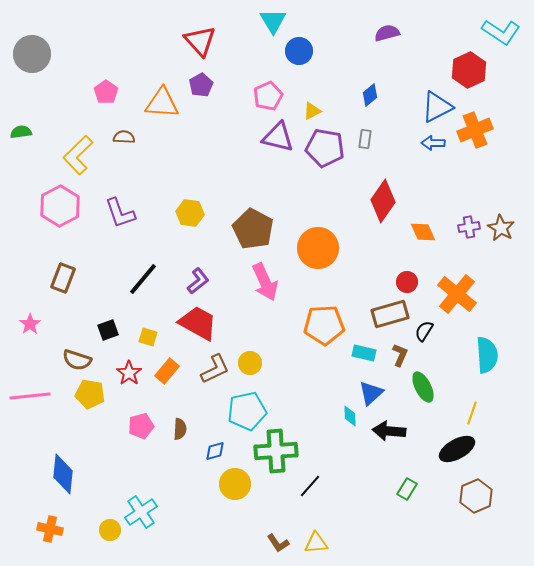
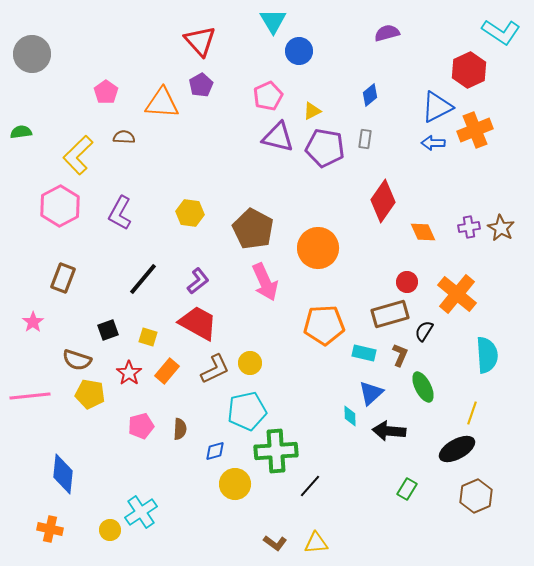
purple L-shape at (120, 213): rotated 48 degrees clockwise
pink star at (30, 324): moved 3 px right, 2 px up
brown L-shape at (278, 543): moved 3 px left; rotated 20 degrees counterclockwise
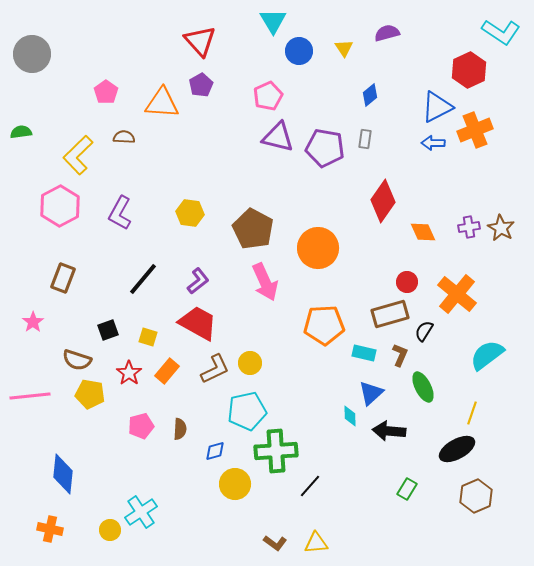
yellow triangle at (312, 111): moved 32 px right, 63 px up; rotated 36 degrees counterclockwise
cyan semicircle at (487, 355): rotated 123 degrees counterclockwise
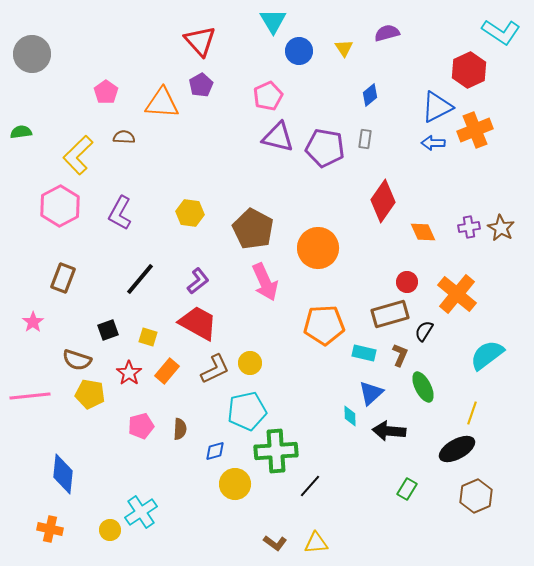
black line at (143, 279): moved 3 px left
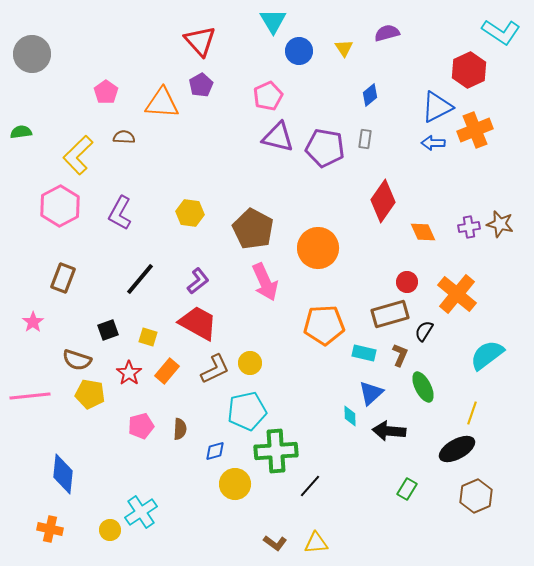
brown star at (501, 228): moved 1 px left, 4 px up; rotated 16 degrees counterclockwise
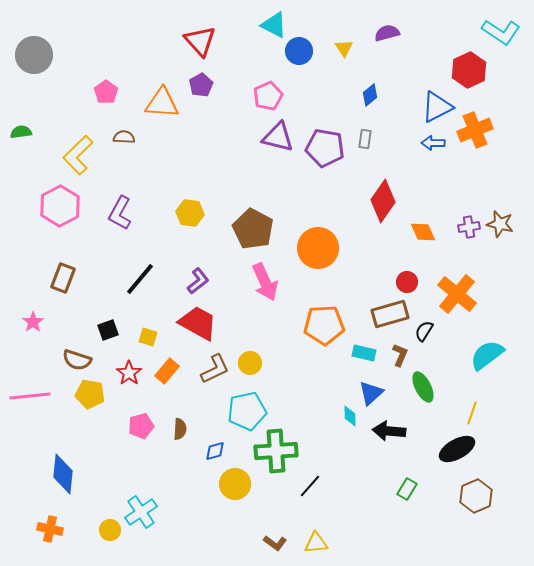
cyan triangle at (273, 21): moved 1 px right, 4 px down; rotated 32 degrees counterclockwise
gray circle at (32, 54): moved 2 px right, 1 px down
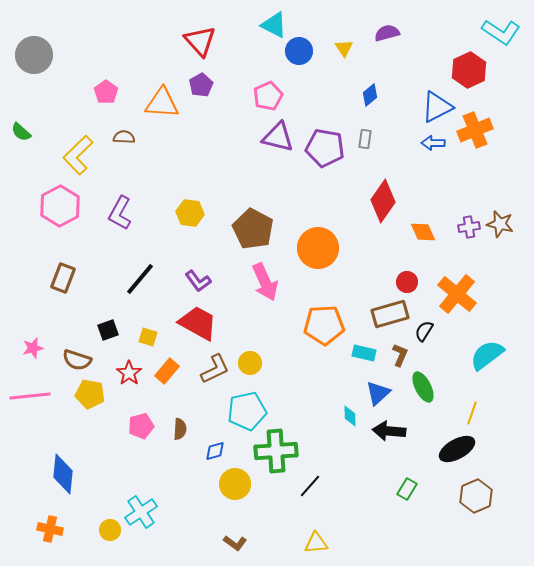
green semicircle at (21, 132): rotated 130 degrees counterclockwise
purple L-shape at (198, 281): rotated 92 degrees clockwise
pink star at (33, 322): moved 26 px down; rotated 20 degrees clockwise
blue triangle at (371, 393): moved 7 px right
brown L-shape at (275, 543): moved 40 px left
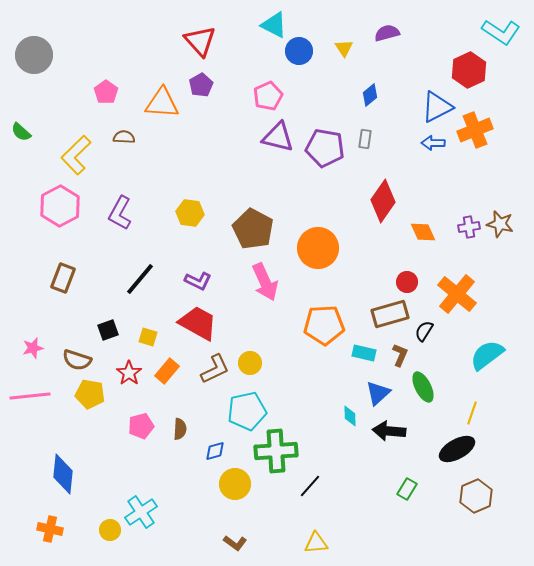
yellow L-shape at (78, 155): moved 2 px left
purple L-shape at (198, 281): rotated 28 degrees counterclockwise
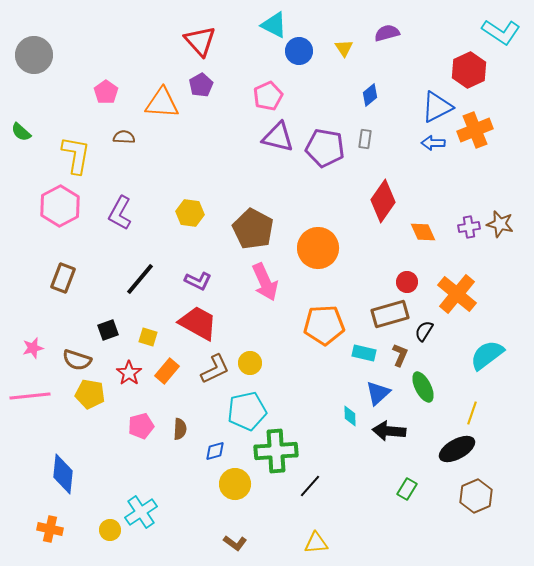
yellow L-shape at (76, 155): rotated 144 degrees clockwise
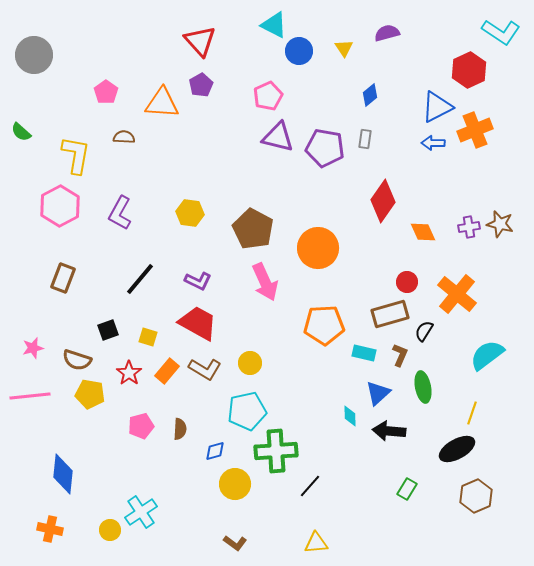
brown L-shape at (215, 369): moved 10 px left; rotated 56 degrees clockwise
green ellipse at (423, 387): rotated 16 degrees clockwise
